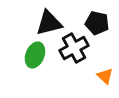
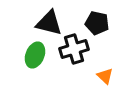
black triangle: rotated 28 degrees clockwise
black cross: moved 1 px down; rotated 12 degrees clockwise
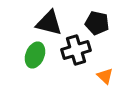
black cross: moved 2 px right, 1 px down
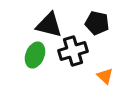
black triangle: moved 2 px down
black cross: moved 3 px left, 1 px down
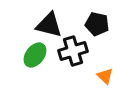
black pentagon: moved 1 px down
green ellipse: rotated 15 degrees clockwise
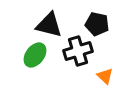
black cross: moved 5 px right
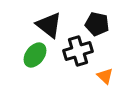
black triangle: rotated 24 degrees clockwise
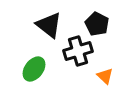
black pentagon: rotated 15 degrees clockwise
green ellipse: moved 1 px left, 14 px down
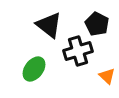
orange triangle: moved 2 px right
